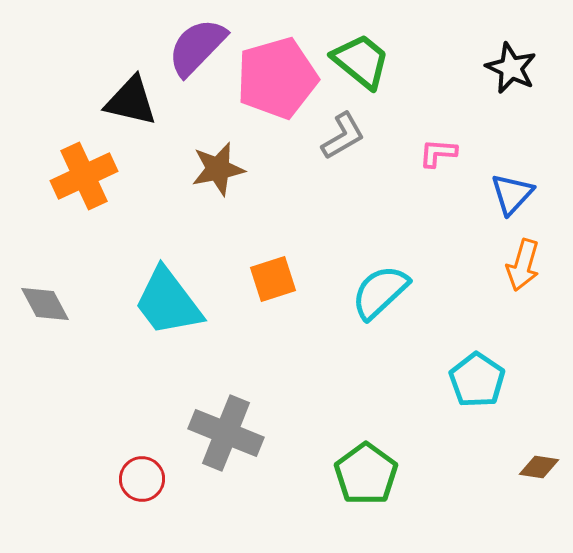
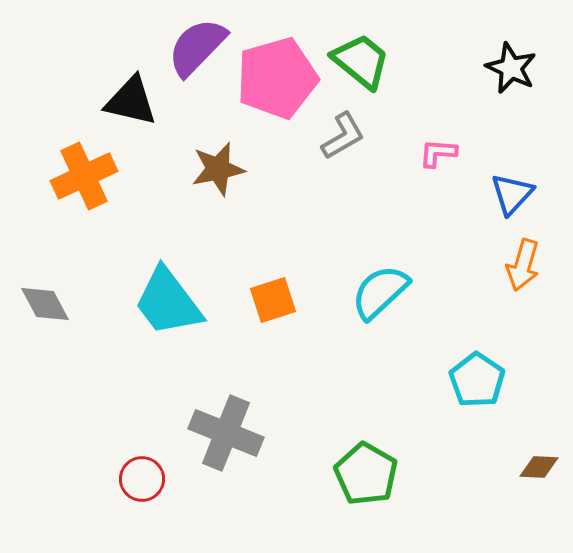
orange square: moved 21 px down
brown diamond: rotated 6 degrees counterclockwise
green pentagon: rotated 6 degrees counterclockwise
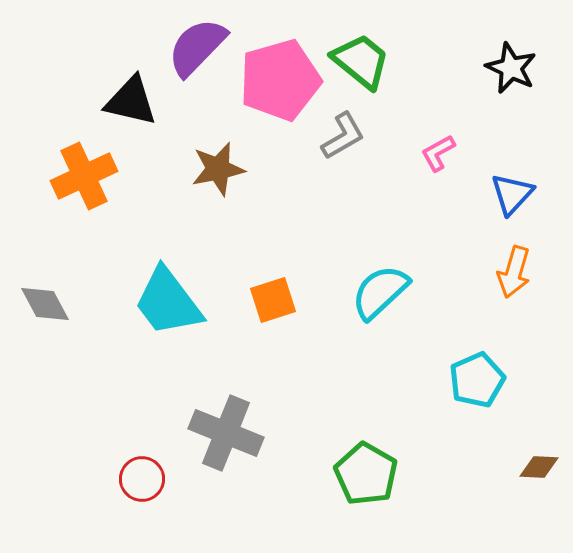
pink pentagon: moved 3 px right, 2 px down
pink L-shape: rotated 33 degrees counterclockwise
orange arrow: moved 9 px left, 7 px down
cyan pentagon: rotated 14 degrees clockwise
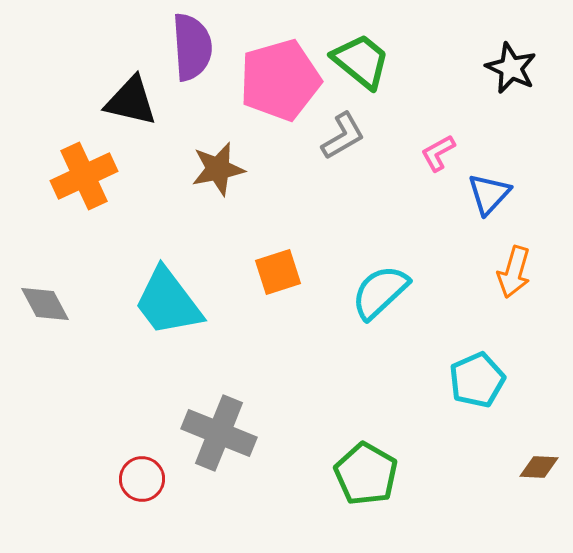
purple semicircle: moved 5 px left; rotated 132 degrees clockwise
blue triangle: moved 23 px left
orange square: moved 5 px right, 28 px up
gray cross: moved 7 px left
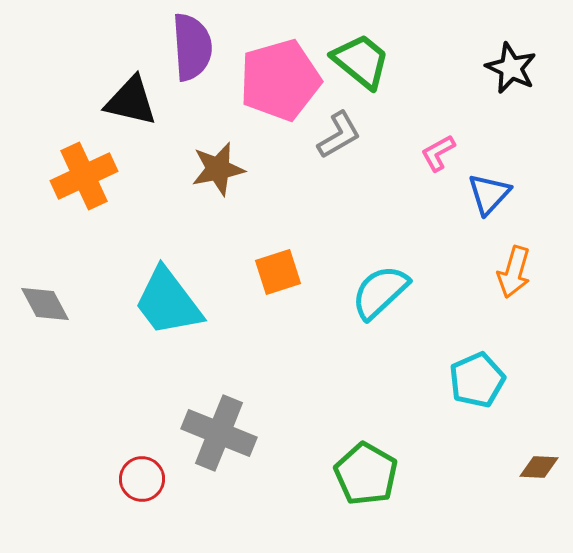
gray L-shape: moved 4 px left, 1 px up
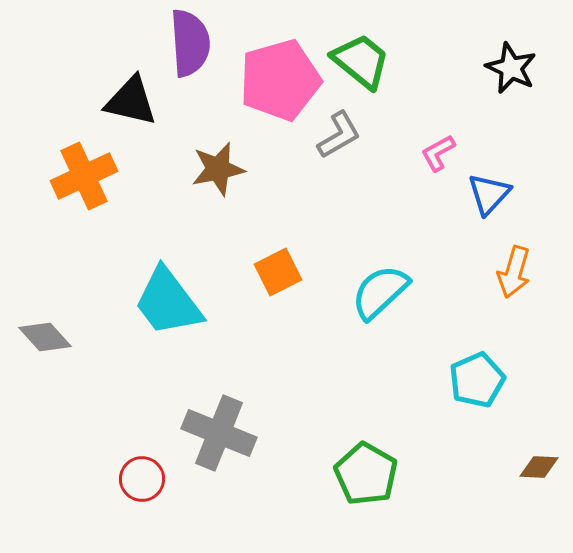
purple semicircle: moved 2 px left, 4 px up
orange square: rotated 9 degrees counterclockwise
gray diamond: moved 33 px down; rotated 14 degrees counterclockwise
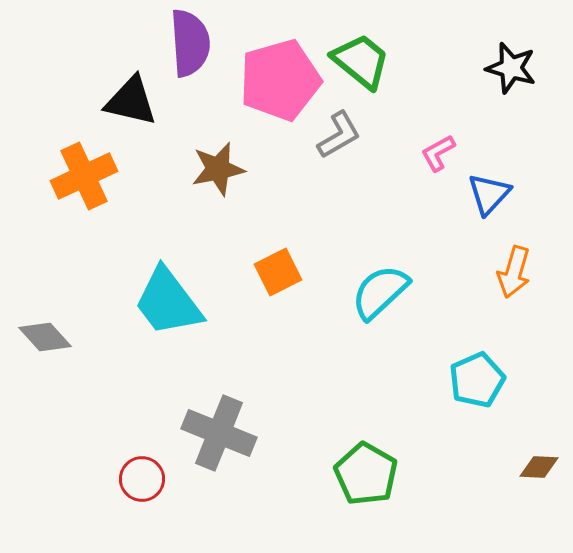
black star: rotated 9 degrees counterclockwise
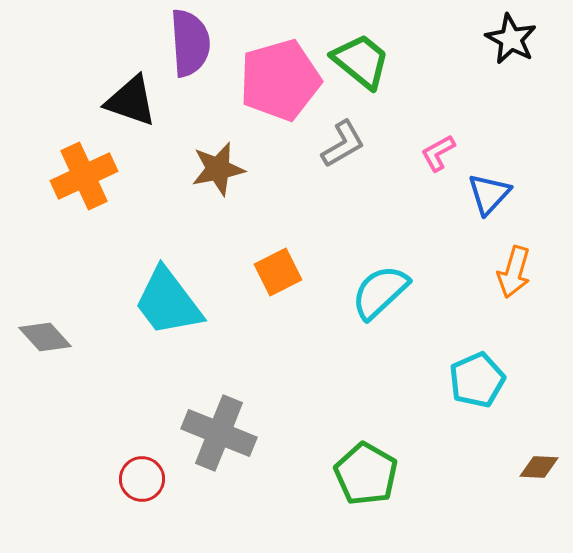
black star: moved 29 px up; rotated 12 degrees clockwise
black triangle: rotated 6 degrees clockwise
gray L-shape: moved 4 px right, 9 px down
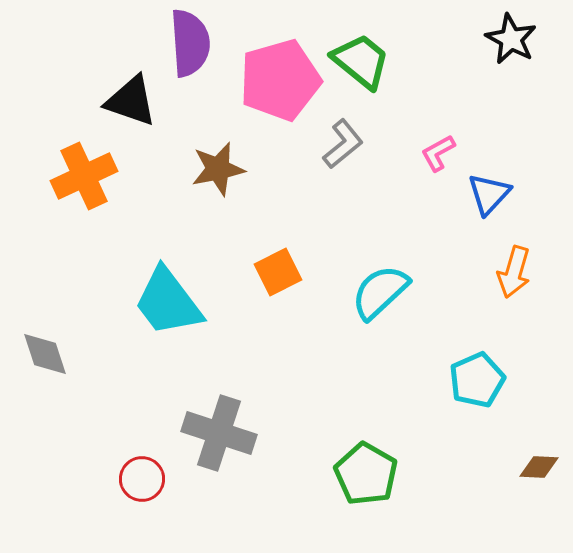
gray L-shape: rotated 9 degrees counterclockwise
gray diamond: moved 17 px down; rotated 24 degrees clockwise
gray cross: rotated 4 degrees counterclockwise
